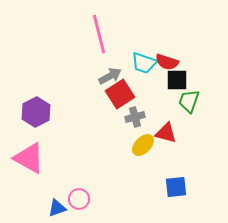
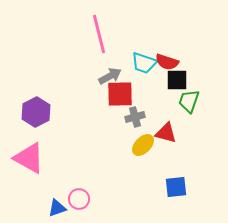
red square: rotated 32 degrees clockwise
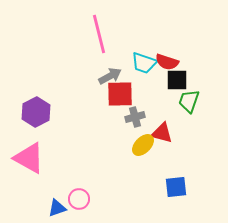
red triangle: moved 4 px left
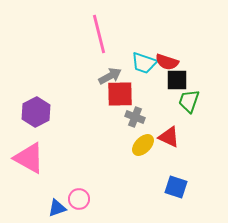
gray cross: rotated 36 degrees clockwise
red triangle: moved 7 px right, 4 px down; rotated 10 degrees clockwise
blue square: rotated 25 degrees clockwise
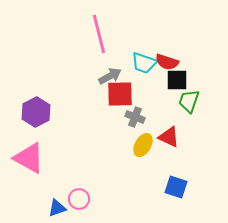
yellow ellipse: rotated 15 degrees counterclockwise
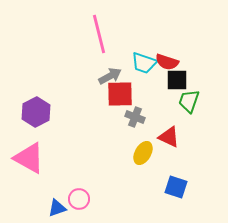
yellow ellipse: moved 8 px down
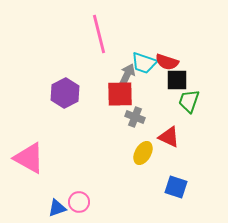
gray arrow: moved 17 px right, 1 px up; rotated 35 degrees counterclockwise
purple hexagon: moved 29 px right, 19 px up
pink circle: moved 3 px down
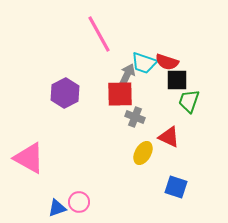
pink line: rotated 15 degrees counterclockwise
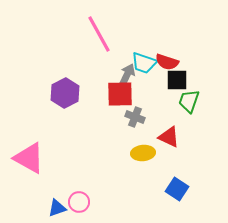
yellow ellipse: rotated 55 degrees clockwise
blue square: moved 1 px right, 2 px down; rotated 15 degrees clockwise
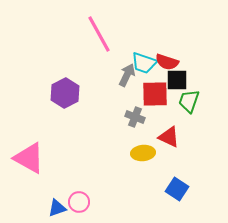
red square: moved 35 px right
